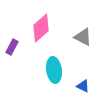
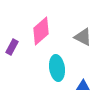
pink diamond: moved 3 px down
cyan ellipse: moved 3 px right, 2 px up
blue triangle: rotated 24 degrees counterclockwise
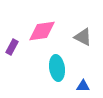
pink diamond: moved 1 px right; rotated 32 degrees clockwise
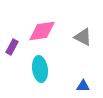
cyan ellipse: moved 17 px left, 1 px down
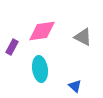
blue triangle: moved 8 px left; rotated 40 degrees clockwise
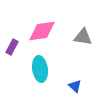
gray triangle: rotated 18 degrees counterclockwise
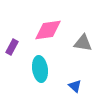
pink diamond: moved 6 px right, 1 px up
gray triangle: moved 6 px down
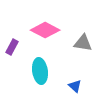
pink diamond: moved 3 px left; rotated 36 degrees clockwise
cyan ellipse: moved 2 px down
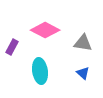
blue triangle: moved 8 px right, 13 px up
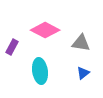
gray triangle: moved 2 px left
blue triangle: rotated 40 degrees clockwise
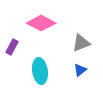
pink diamond: moved 4 px left, 7 px up
gray triangle: rotated 30 degrees counterclockwise
blue triangle: moved 3 px left, 3 px up
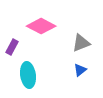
pink diamond: moved 3 px down
cyan ellipse: moved 12 px left, 4 px down
